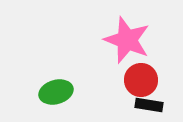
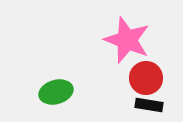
red circle: moved 5 px right, 2 px up
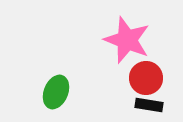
green ellipse: rotated 52 degrees counterclockwise
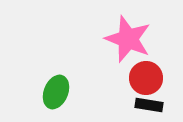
pink star: moved 1 px right, 1 px up
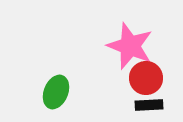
pink star: moved 2 px right, 7 px down
black rectangle: rotated 12 degrees counterclockwise
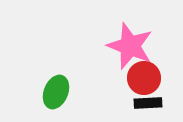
red circle: moved 2 px left
black rectangle: moved 1 px left, 2 px up
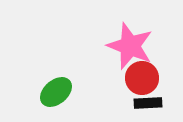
red circle: moved 2 px left
green ellipse: rotated 28 degrees clockwise
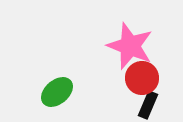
green ellipse: moved 1 px right
black rectangle: moved 2 px down; rotated 64 degrees counterclockwise
